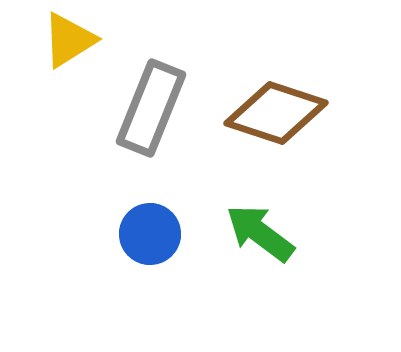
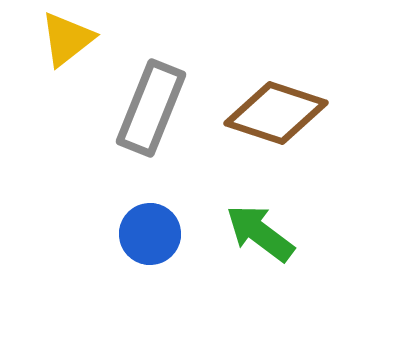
yellow triangle: moved 2 px left, 1 px up; rotated 6 degrees counterclockwise
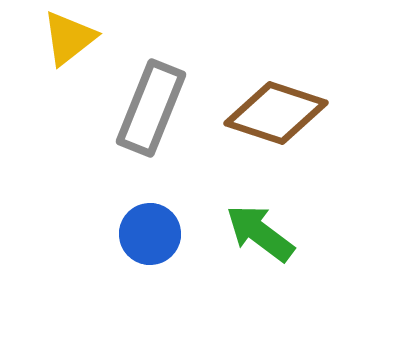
yellow triangle: moved 2 px right, 1 px up
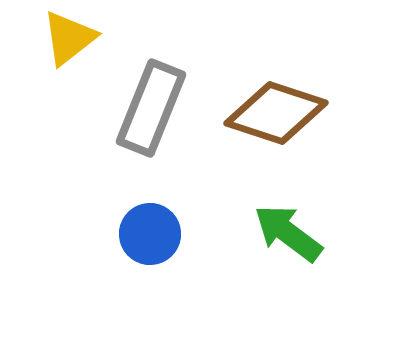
green arrow: moved 28 px right
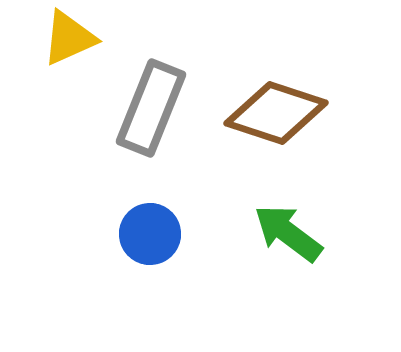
yellow triangle: rotated 14 degrees clockwise
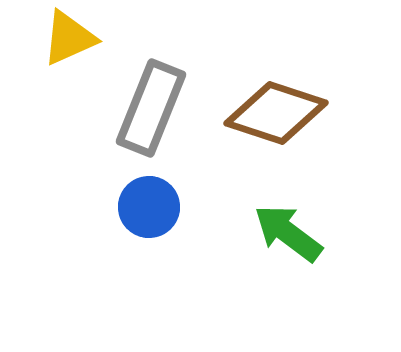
blue circle: moved 1 px left, 27 px up
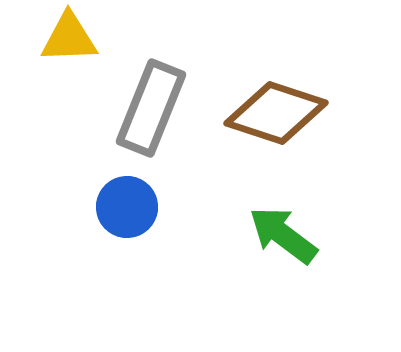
yellow triangle: rotated 22 degrees clockwise
blue circle: moved 22 px left
green arrow: moved 5 px left, 2 px down
